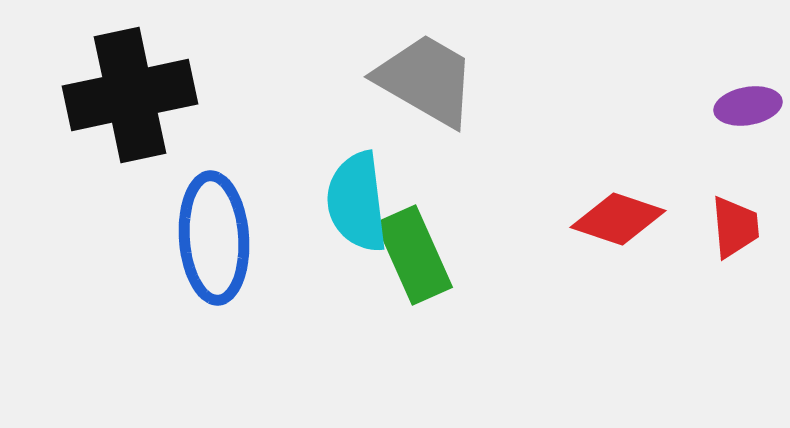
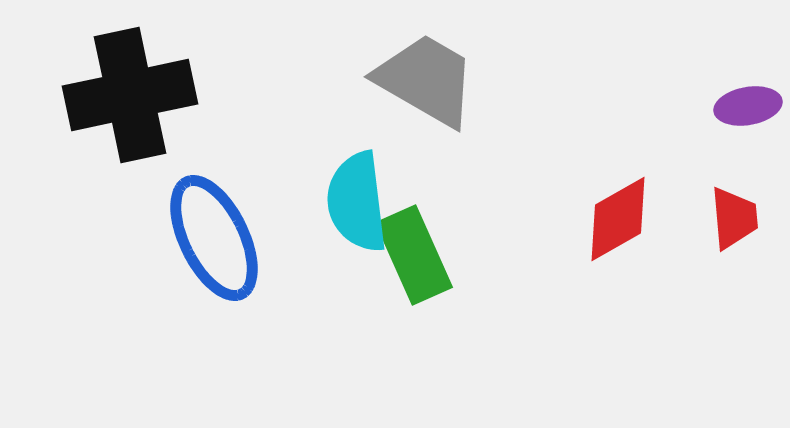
red diamond: rotated 48 degrees counterclockwise
red trapezoid: moved 1 px left, 9 px up
blue ellipse: rotated 22 degrees counterclockwise
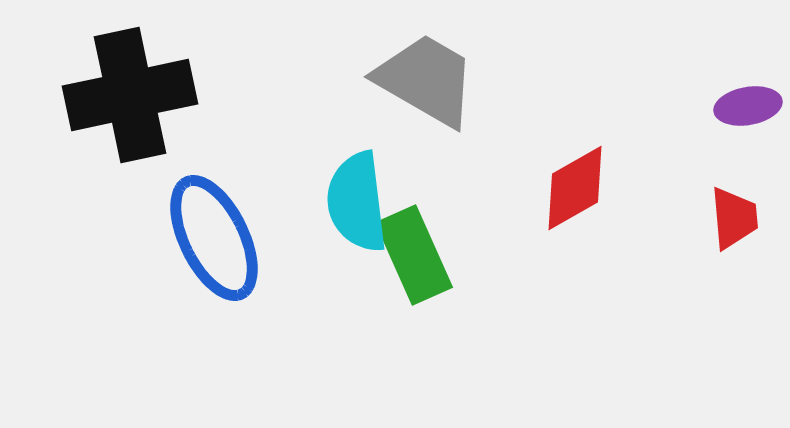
red diamond: moved 43 px left, 31 px up
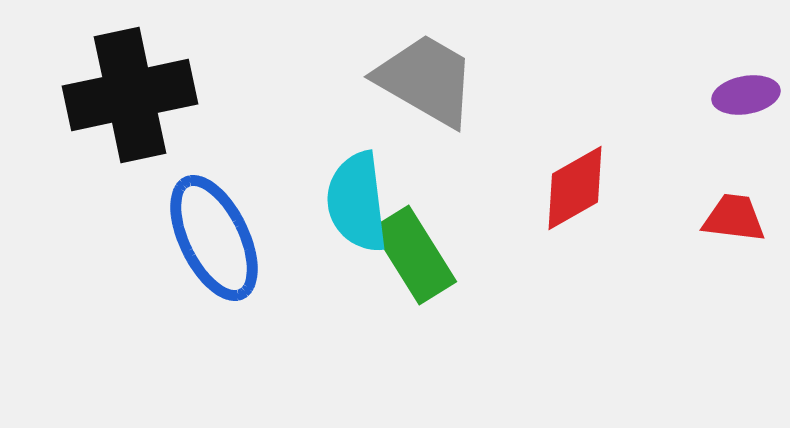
purple ellipse: moved 2 px left, 11 px up
red trapezoid: rotated 78 degrees counterclockwise
green rectangle: rotated 8 degrees counterclockwise
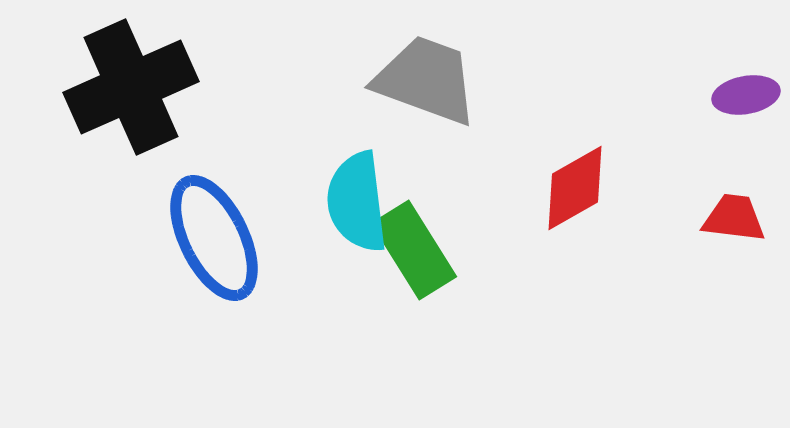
gray trapezoid: rotated 10 degrees counterclockwise
black cross: moved 1 px right, 8 px up; rotated 12 degrees counterclockwise
green rectangle: moved 5 px up
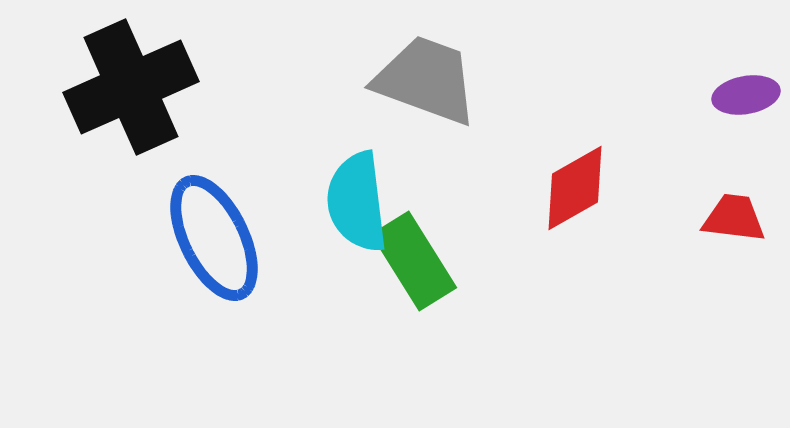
green rectangle: moved 11 px down
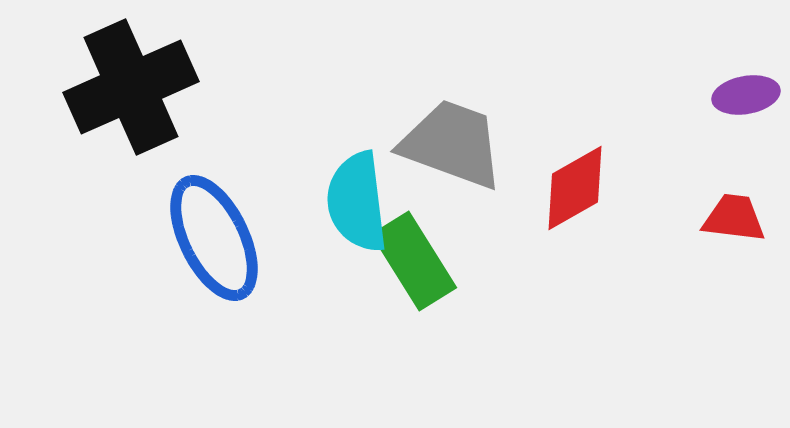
gray trapezoid: moved 26 px right, 64 px down
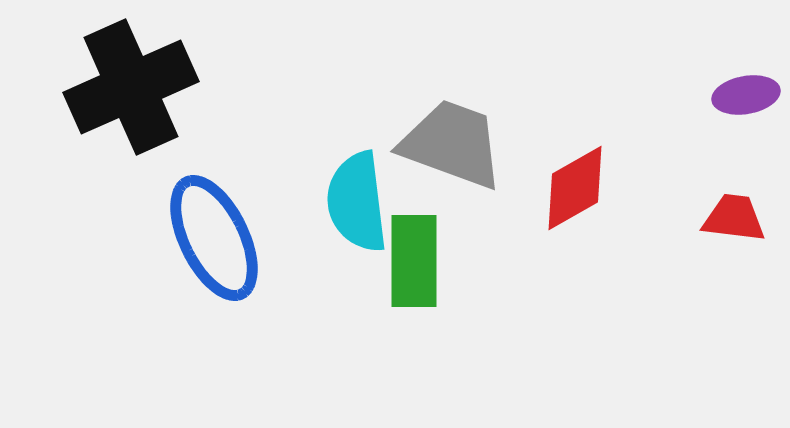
green rectangle: rotated 32 degrees clockwise
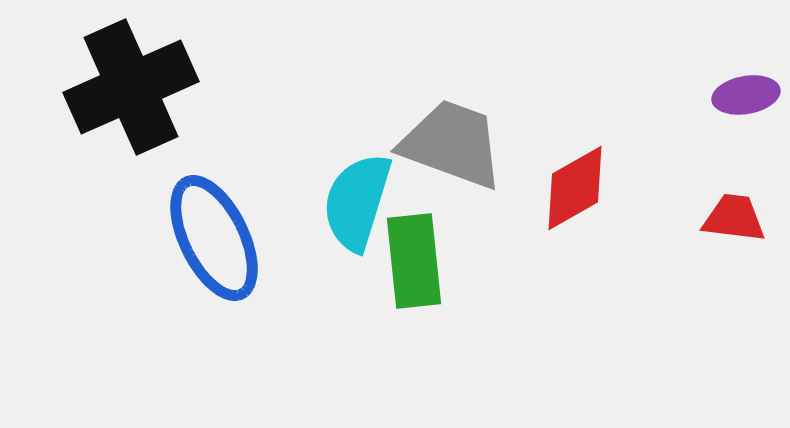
cyan semicircle: rotated 24 degrees clockwise
green rectangle: rotated 6 degrees counterclockwise
